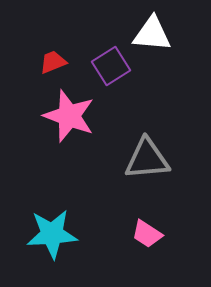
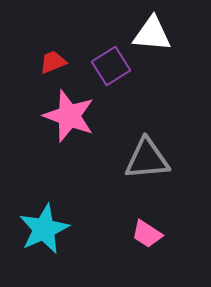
cyan star: moved 8 px left, 5 px up; rotated 21 degrees counterclockwise
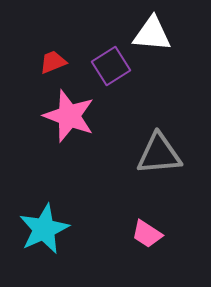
gray triangle: moved 12 px right, 5 px up
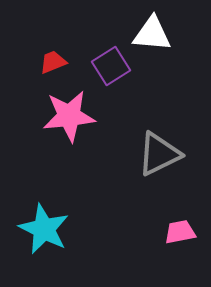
pink star: rotated 26 degrees counterclockwise
gray triangle: rotated 21 degrees counterclockwise
cyan star: rotated 21 degrees counterclockwise
pink trapezoid: moved 33 px right, 2 px up; rotated 136 degrees clockwise
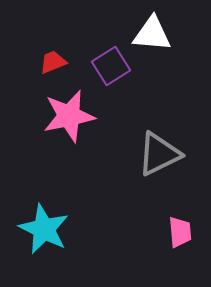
pink star: rotated 6 degrees counterclockwise
pink trapezoid: rotated 96 degrees clockwise
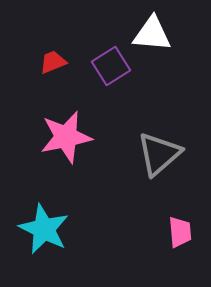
pink star: moved 3 px left, 21 px down
gray triangle: rotated 15 degrees counterclockwise
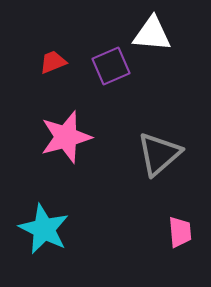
purple square: rotated 9 degrees clockwise
pink star: rotated 4 degrees counterclockwise
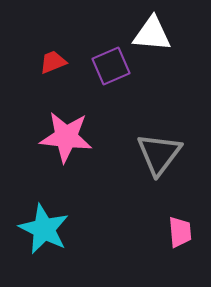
pink star: rotated 22 degrees clockwise
gray triangle: rotated 12 degrees counterclockwise
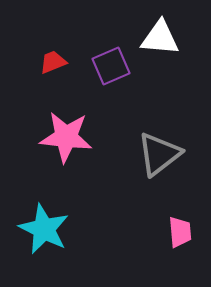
white triangle: moved 8 px right, 4 px down
gray triangle: rotated 15 degrees clockwise
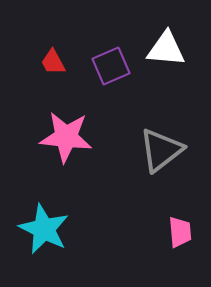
white triangle: moved 6 px right, 11 px down
red trapezoid: rotated 96 degrees counterclockwise
gray triangle: moved 2 px right, 4 px up
